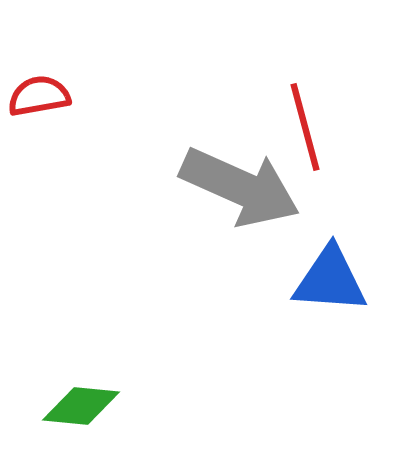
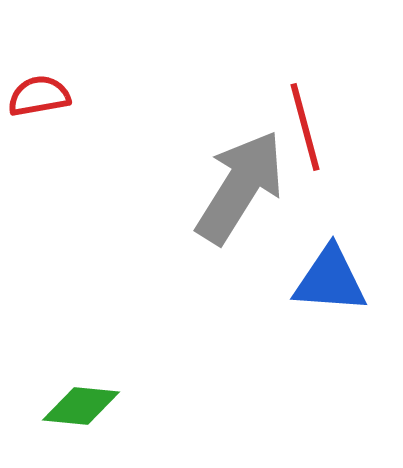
gray arrow: rotated 82 degrees counterclockwise
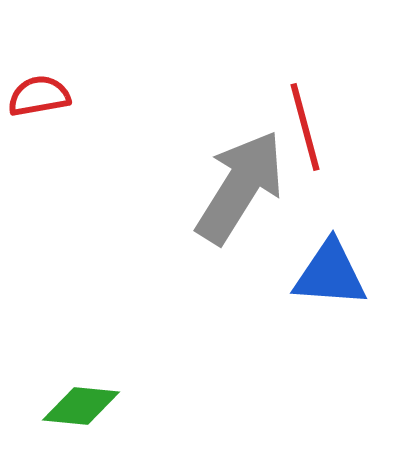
blue triangle: moved 6 px up
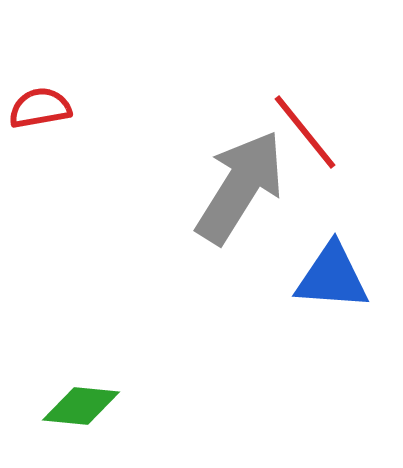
red semicircle: moved 1 px right, 12 px down
red line: moved 5 px down; rotated 24 degrees counterclockwise
blue triangle: moved 2 px right, 3 px down
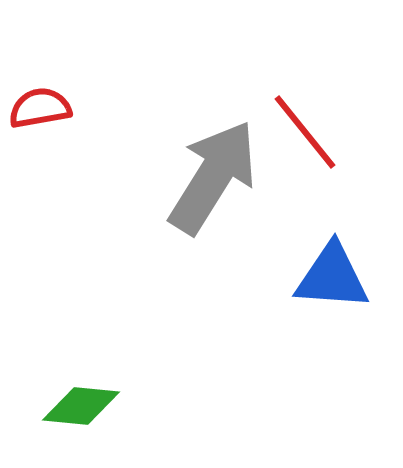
gray arrow: moved 27 px left, 10 px up
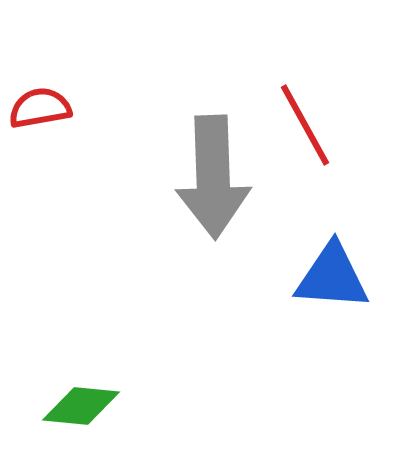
red line: moved 7 px up; rotated 10 degrees clockwise
gray arrow: rotated 146 degrees clockwise
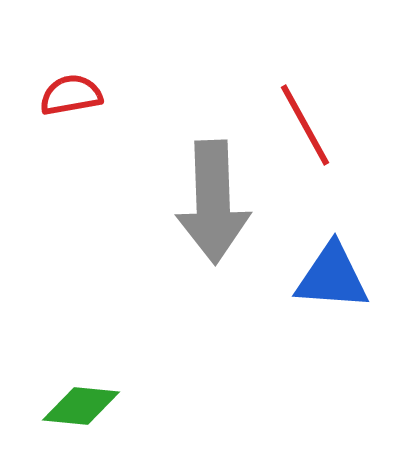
red semicircle: moved 31 px right, 13 px up
gray arrow: moved 25 px down
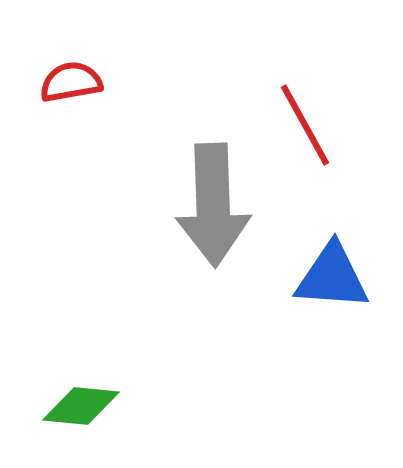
red semicircle: moved 13 px up
gray arrow: moved 3 px down
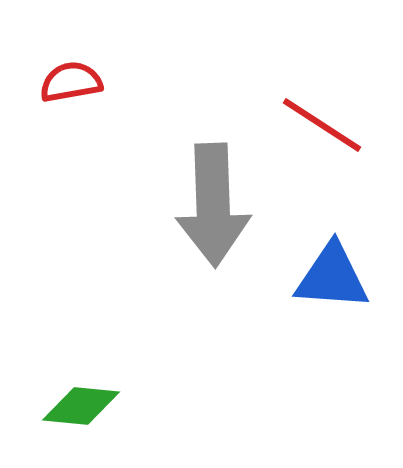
red line: moved 17 px right; rotated 28 degrees counterclockwise
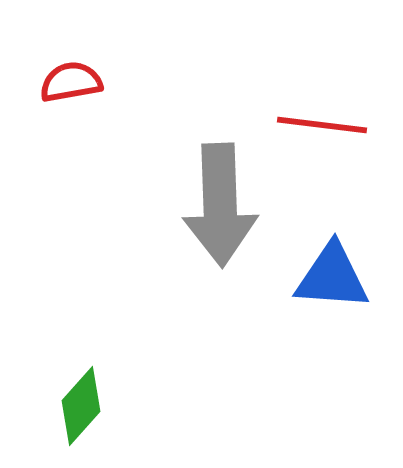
red line: rotated 26 degrees counterclockwise
gray arrow: moved 7 px right
green diamond: rotated 54 degrees counterclockwise
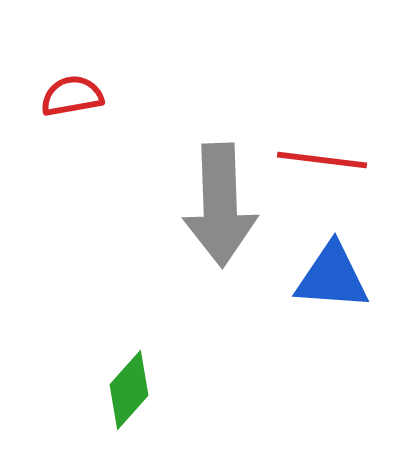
red semicircle: moved 1 px right, 14 px down
red line: moved 35 px down
green diamond: moved 48 px right, 16 px up
